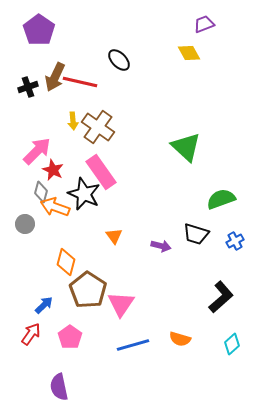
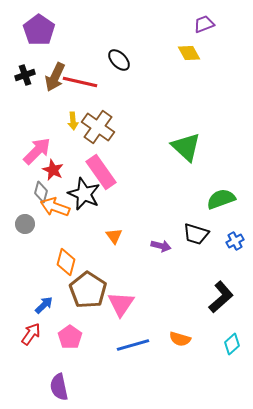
black cross: moved 3 px left, 12 px up
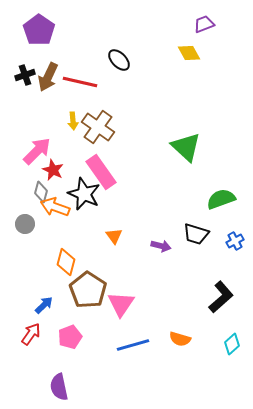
brown arrow: moved 7 px left
pink pentagon: rotated 15 degrees clockwise
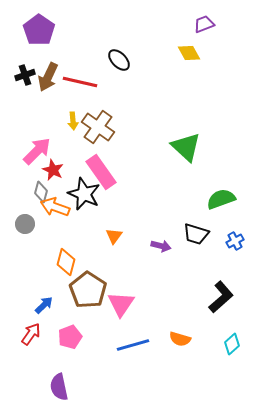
orange triangle: rotated 12 degrees clockwise
